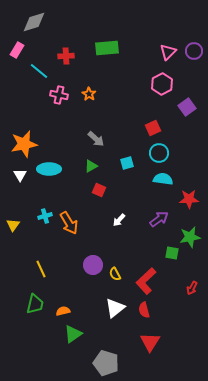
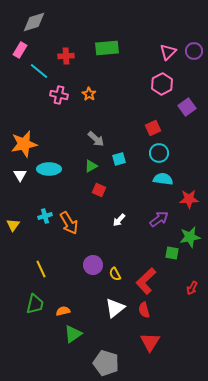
pink rectangle at (17, 50): moved 3 px right
cyan square at (127, 163): moved 8 px left, 4 px up
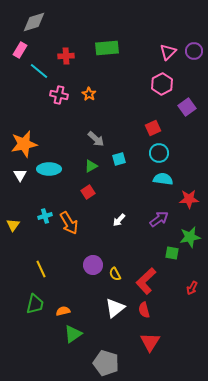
red square at (99, 190): moved 11 px left, 2 px down; rotated 32 degrees clockwise
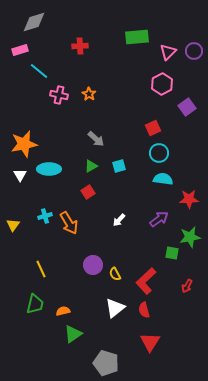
green rectangle at (107, 48): moved 30 px right, 11 px up
pink rectangle at (20, 50): rotated 42 degrees clockwise
red cross at (66, 56): moved 14 px right, 10 px up
cyan square at (119, 159): moved 7 px down
red arrow at (192, 288): moved 5 px left, 2 px up
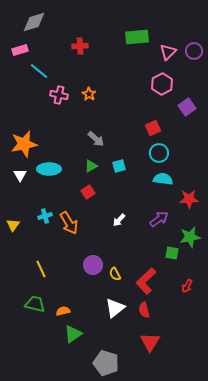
green trapezoid at (35, 304): rotated 90 degrees counterclockwise
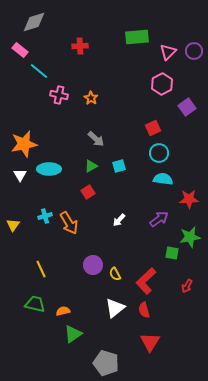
pink rectangle at (20, 50): rotated 56 degrees clockwise
orange star at (89, 94): moved 2 px right, 4 px down
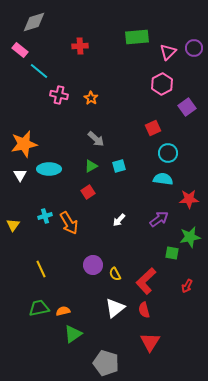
purple circle at (194, 51): moved 3 px up
cyan circle at (159, 153): moved 9 px right
green trapezoid at (35, 304): moved 4 px right, 4 px down; rotated 25 degrees counterclockwise
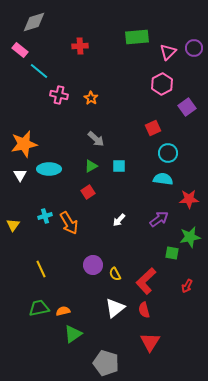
cyan square at (119, 166): rotated 16 degrees clockwise
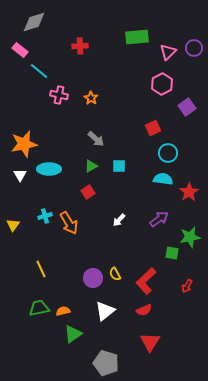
red star at (189, 199): moved 7 px up; rotated 30 degrees counterclockwise
purple circle at (93, 265): moved 13 px down
white triangle at (115, 308): moved 10 px left, 3 px down
red semicircle at (144, 310): rotated 98 degrees counterclockwise
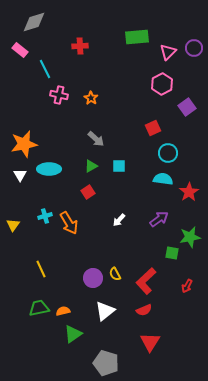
cyan line at (39, 71): moved 6 px right, 2 px up; rotated 24 degrees clockwise
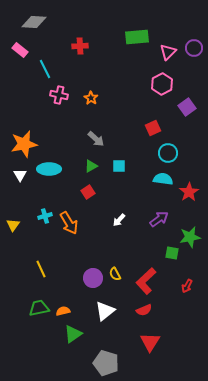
gray diamond at (34, 22): rotated 20 degrees clockwise
